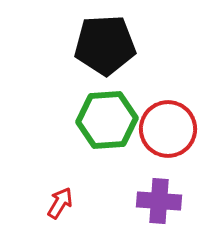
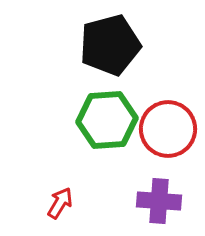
black pentagon: moved 5 px right; rotated 12 degrees counterclockwise
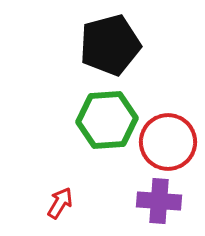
red circle: moved 13 px down
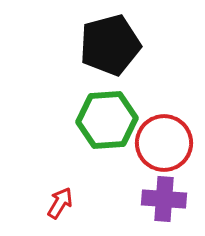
red circle: moved 4 px left, 1 px down
purple cross: moved 5 px right, 2 px up
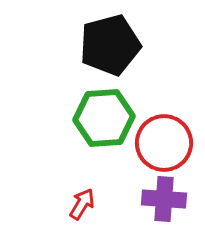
green hexagon: moved 3 px left, 2 px up
red arrow: moved 22 px right, 1 px down
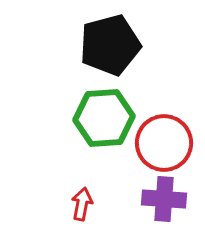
red arrow: rotated 20 degrees counterclockwise
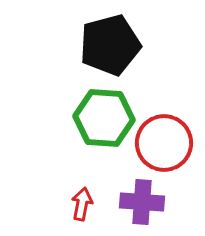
green hexagon: rotated 8 degrees clockwise
purple cross: moved 22 px left, 3 px down
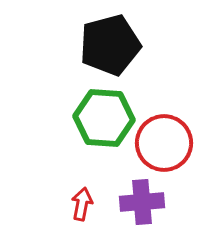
purple cross: rotated 9 degrees counterclockwise
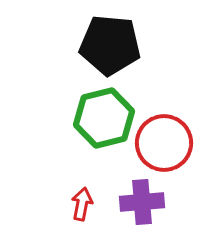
black pentagon: rotated 20 degrees clockwise
green hexagon: rotated 18 degrees counterclockwise
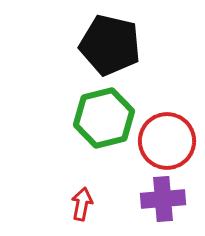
black pentagon: rotated 8 degrees clockwise
red circle: moved 3 px right, 2 px up
purple cross: moved 21 px right, 3 px up
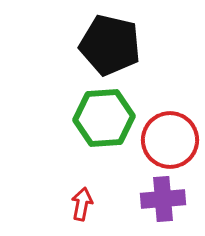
green hexagon: rotated 10 degrees clockwise
red circle: moved 3 px right, 1 px up
